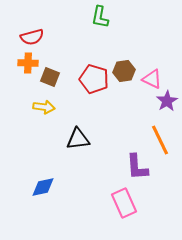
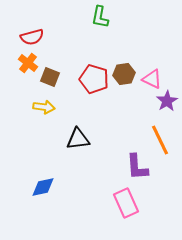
orange cross: rotated 36 degrees clockwise
brown hexagon: moved 3 px down
pink rectangle: moved 2 px right
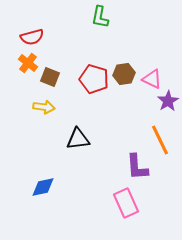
purple star: moved 1 px right
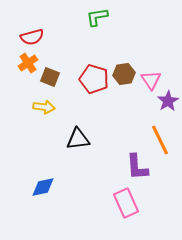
green L-shape: moved 3 px left; rotated 70 degrees clockwise
orange cross: rotated 18 degrees clockwise
pink triangle: moved 1 px left, 1 px down; rotated 30 degrees clockwise
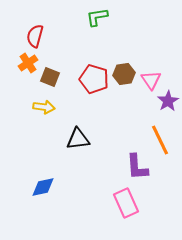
red semicircle: moved 3 px right, 1 px up; rotated 120 degrees clockwise
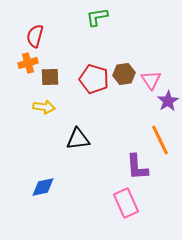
orange cross: rotated 18 degrees clockwise
brown square: rotated 24 degrees counterclockwise
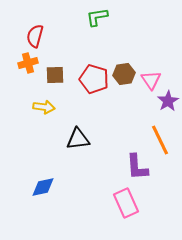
brown square: moved 5 px right, 2 px up
